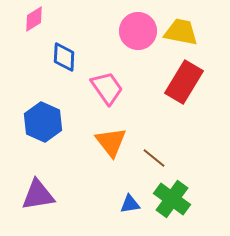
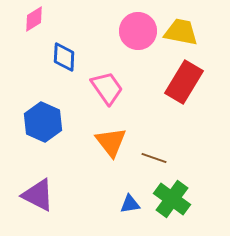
brown line: rotated 20 degrees counterclockwise
purple triangle: rotated 36 degrees clockwise
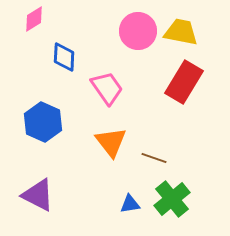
green cross: rotated 15 degrees clockwise
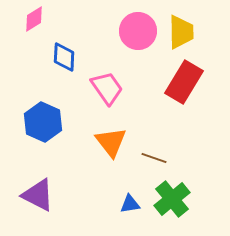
yellow trapezoid: rotated 78 degrees clockwise
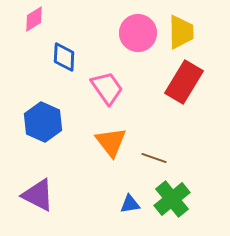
pink circle: moved 2 px down
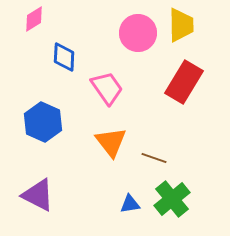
yellow trapezoid: moved 7 px up
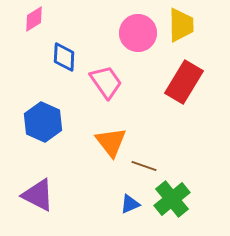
pink trapezoid: moved 1 px left, 6 px up
brown line: moved 10 px left, 8 px down
blue triangle: rotated 15 degrees counterclockwise
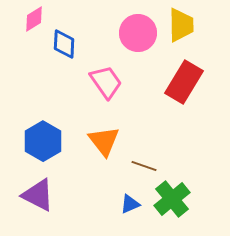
blue diamond: moved 13 px up
blue hexagon: moved 19 px down; rotated 6 degrees clockwise
orange triangle: moved 7 px left, 1 px up
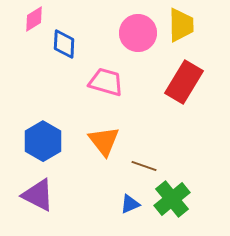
pink trapezoid: rotated 39 degrees counterclockwise
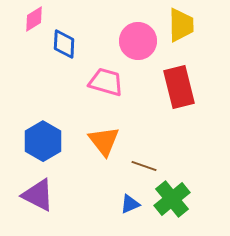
pink circle: moved 8 px down
red rectangle: moved 5 px left, 5 px down; rotated 45 degrees counterclockwise
